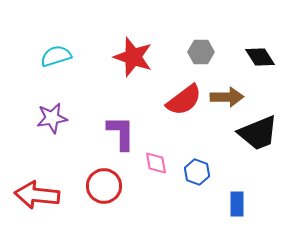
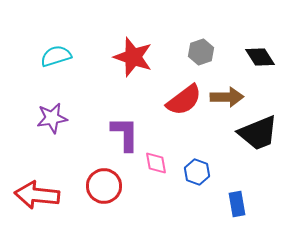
gray hexagon: rotated 20 degrees counterclockwise
purple L-shape: moved 4 px right, 1 px down
blue rectangle: rotated 10 degrees counterclockwise
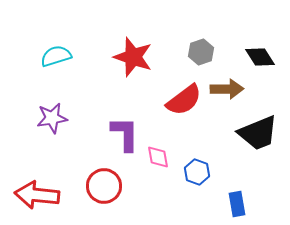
brown arrow: moved 8 px up
pink diamond: moved 2 px right, 6 px up
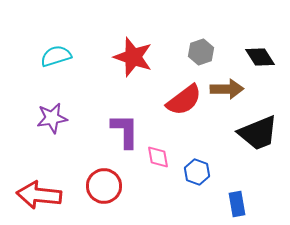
purple L-shape: moved 3 px up
red arrow: moved 2 px right
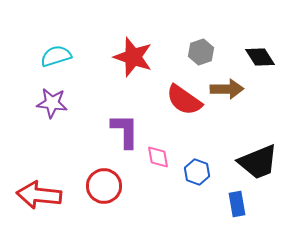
red semicircle: rotated 72 degrees clockwise
purple star: moved 15 px up; rotated 16 degrees clockwise
black trapezoid: moved 29 px down
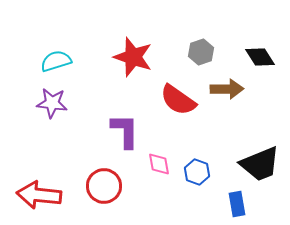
cyan semicircle: moved 5 px down
red semicircle: moved 6 px left
pink diamond: moved 1 px right, 7 px down
black trapezoid: moved 2 px right, 2 px down
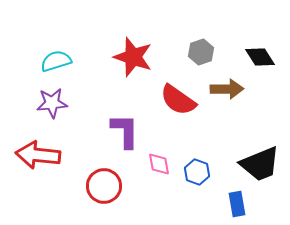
purple star: rotated 12 degrees counterclockwise
red arrow: moved 1 px left, 40 px up
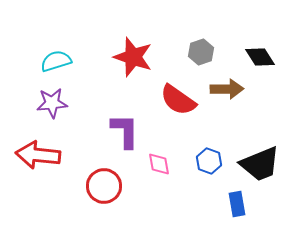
blue hexagon: moved 12 px right, 11 px up
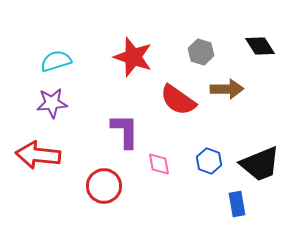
gray hexagon: rotated 25 degrees counterclockwise
black diamond: moved 11 px up
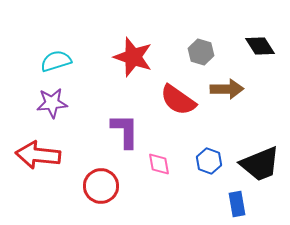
red circle: moved 3 px left
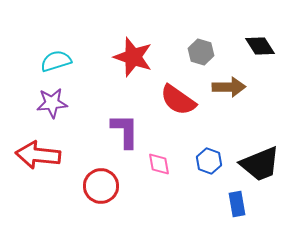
brown arrow: moved 2 px right, 2 px up
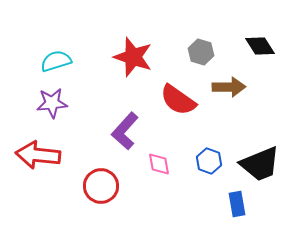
purple L-shape: rotated 138 degrees counterclockwise
